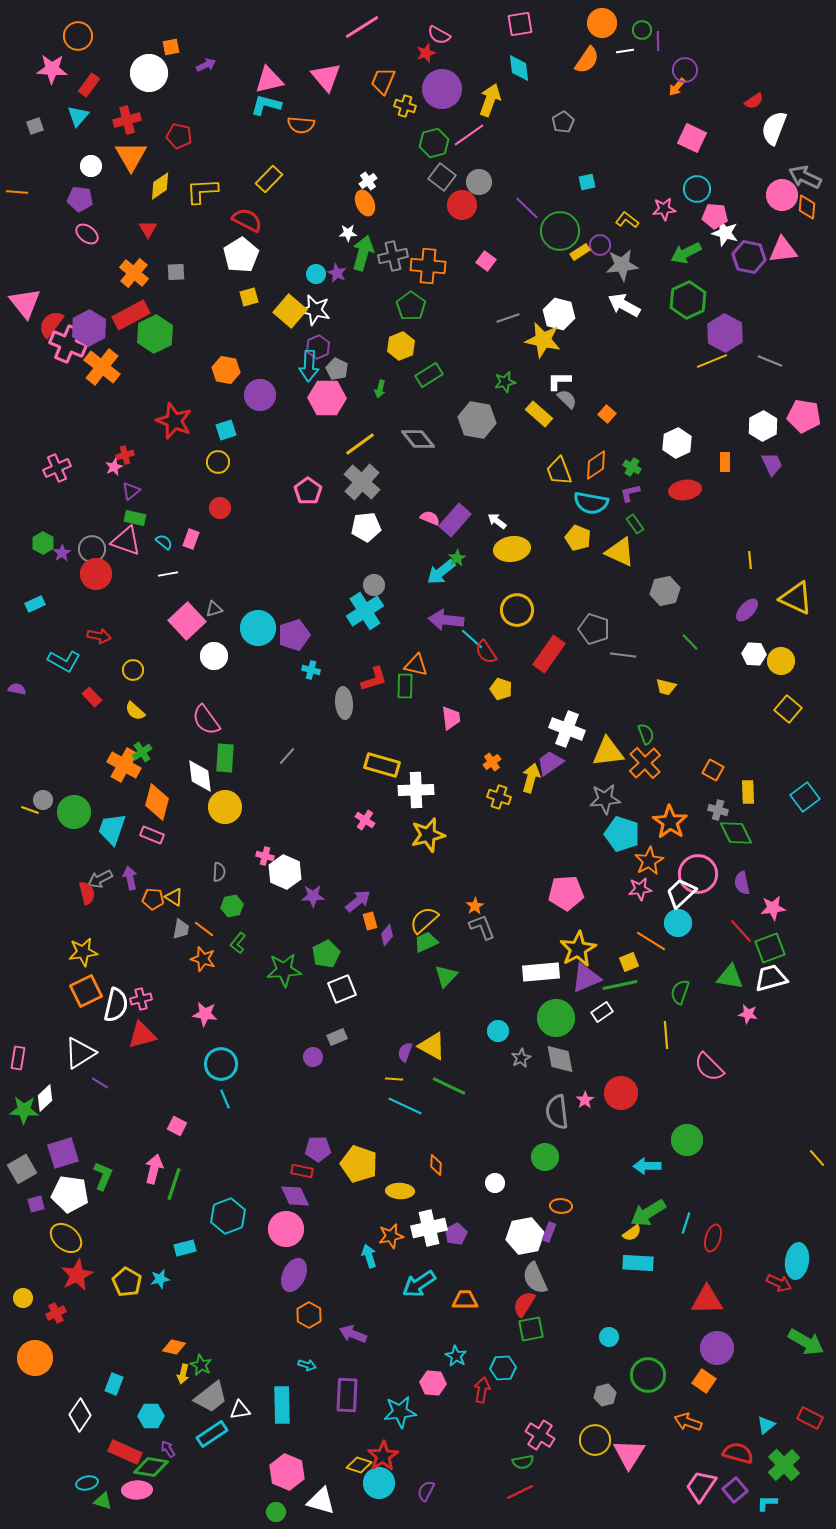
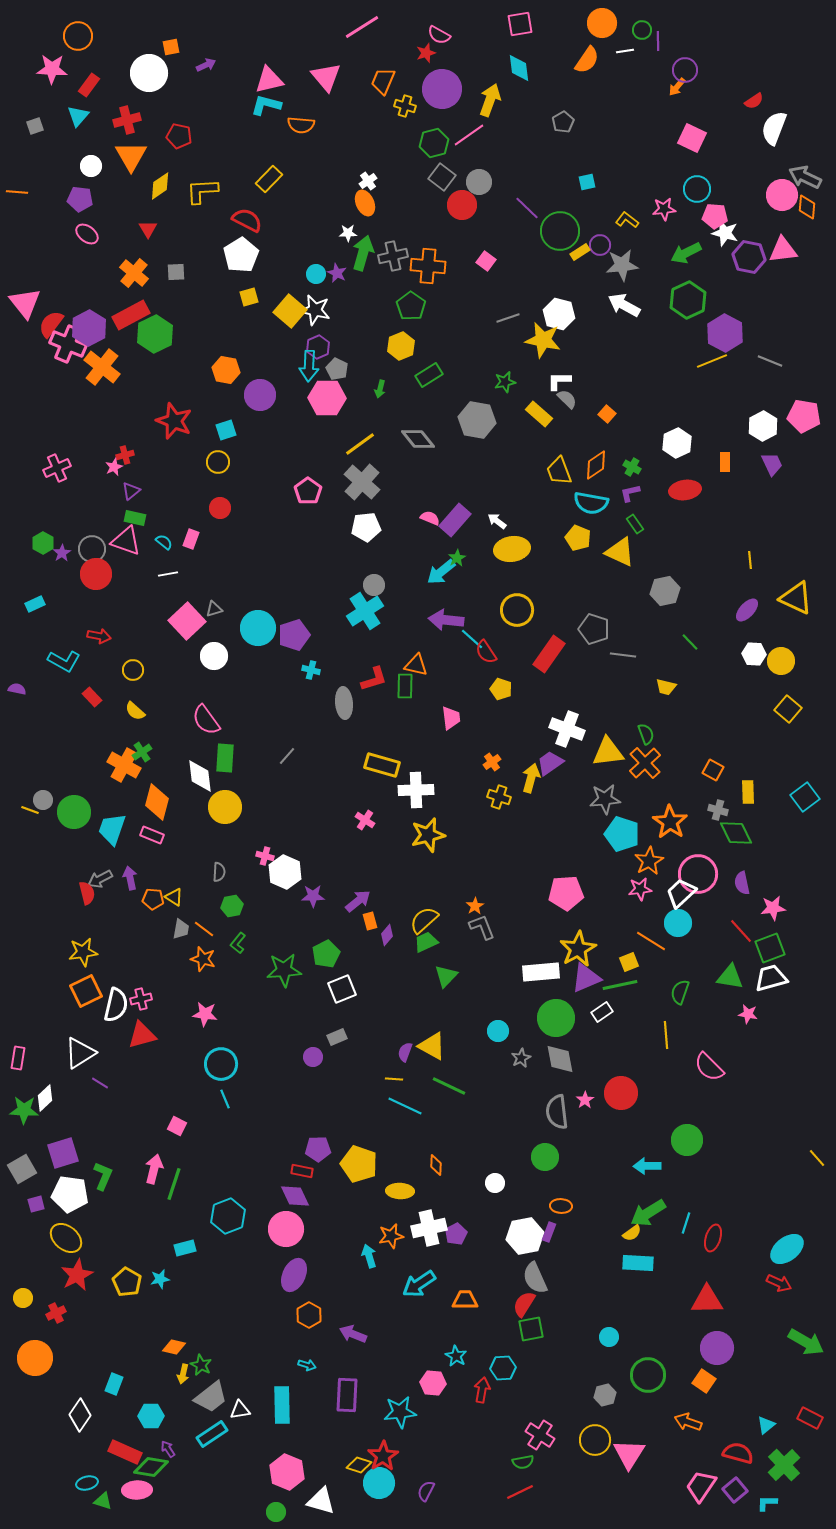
cyan ellipse at (797, 1261): moved 10 px left, 12 px up; rotated 44 degrees clockwise
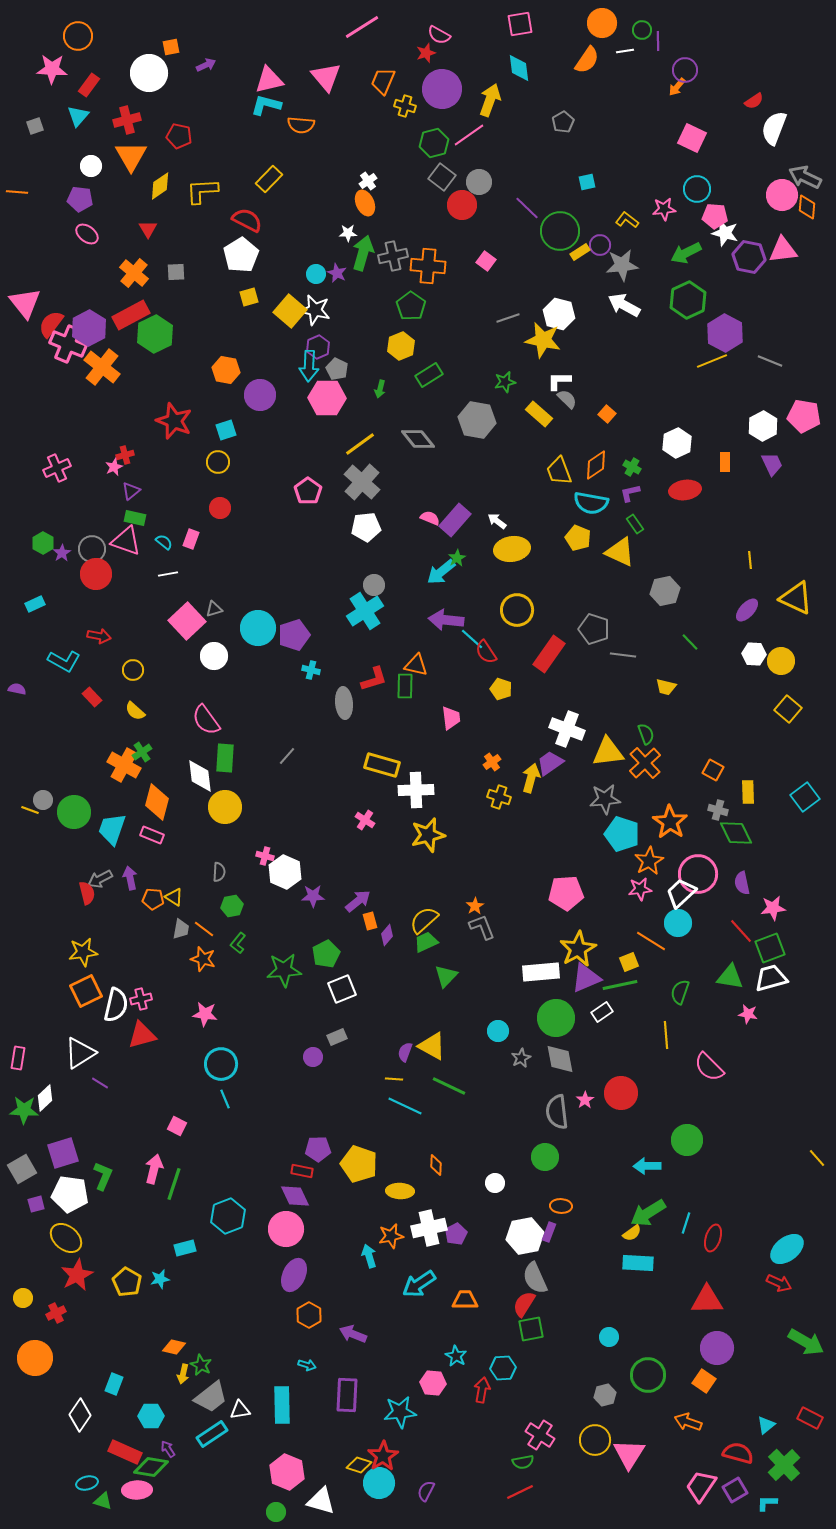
purple square at (735, 1490): rotated 10 degrees clockwise
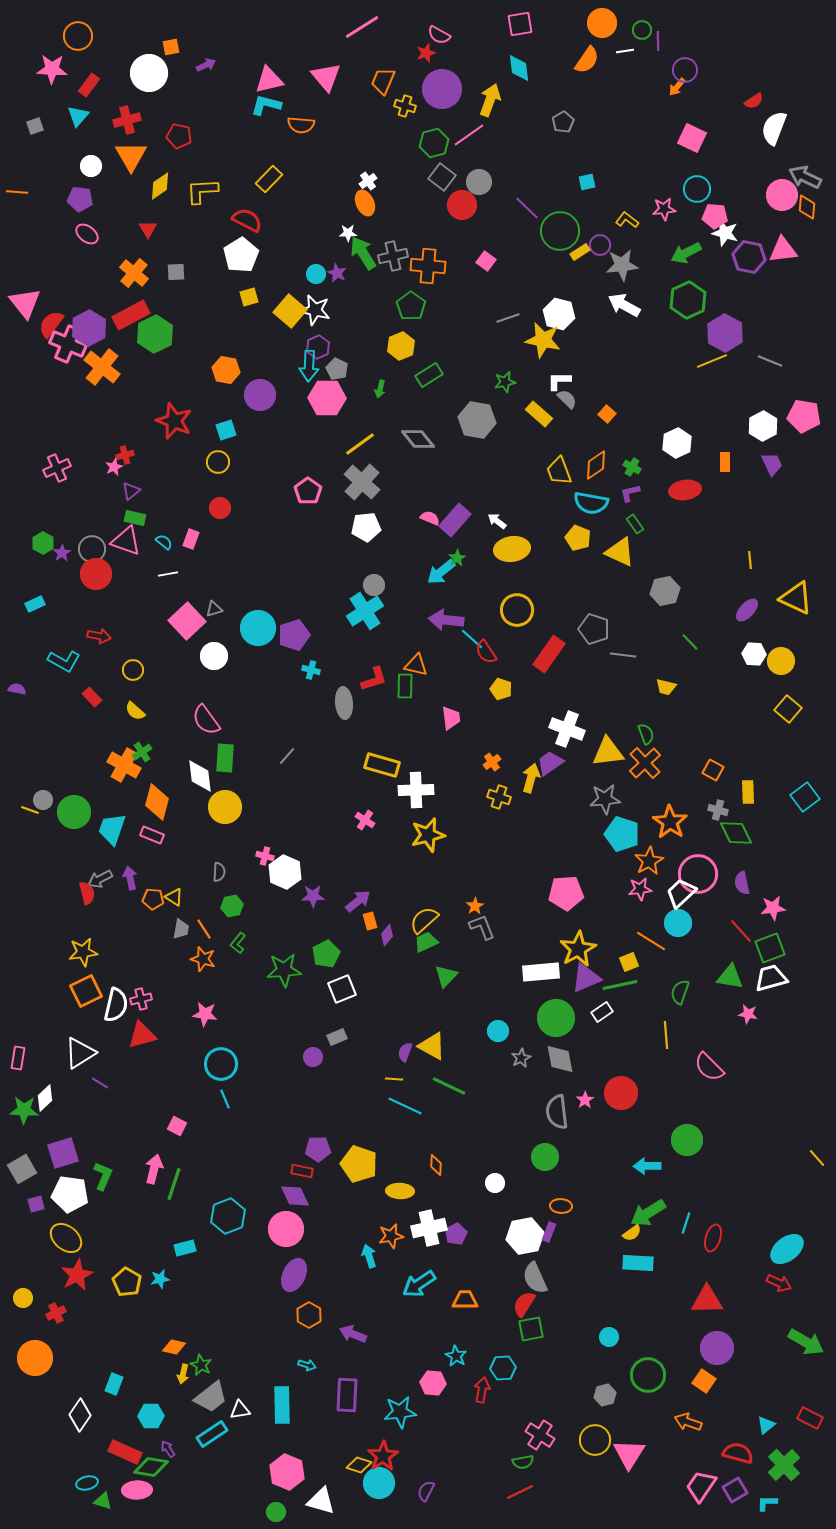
green arrow at (363, 253): rotated 48 degrees counterclockwise
orange line at (204, 929): rotated 20 degrees clockwise
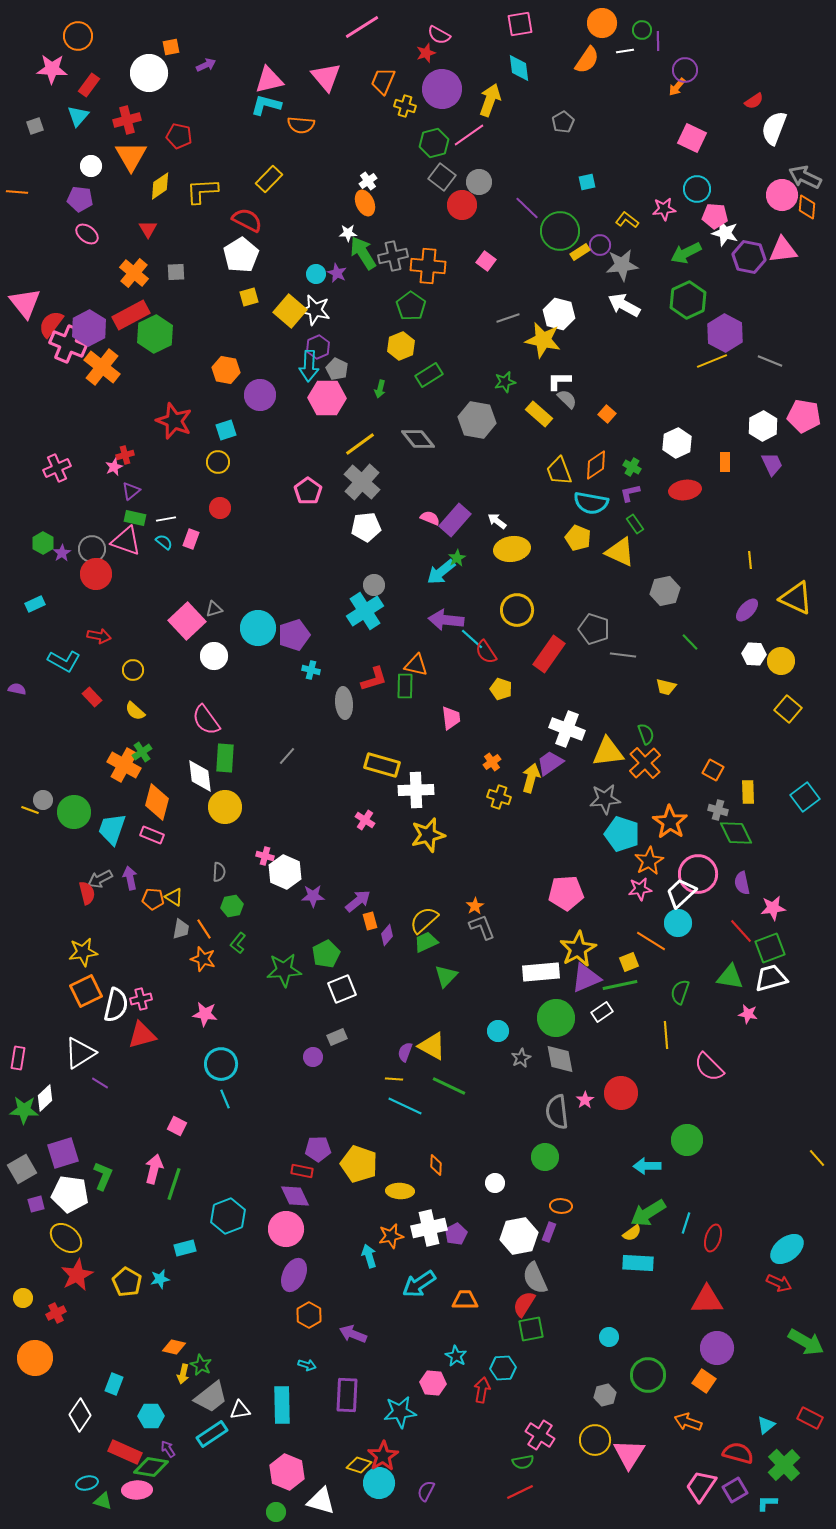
white line at (168, 574): moved 2 px left, 55 px up
white hexagon at (525, 1236): moved 6 px left
